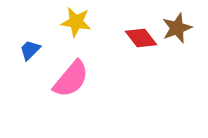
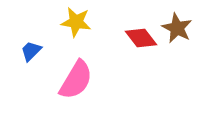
brown star: rotated 24 degrees counterclockwise
blue trapezoid: moved 1 px right, 1 px down
pink semicircle: moved 5 px right, 1 px down; rotated 9 degrees counterclockwise
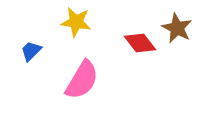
red diamond: moved 1 px left, 5 px down
pink semicircle: moved 6 px right
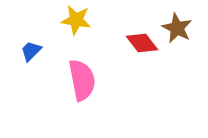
yellow star: moved 2 px up
red diamond: moved 2 px right
pink semicircle: rotated 42 degrees counterclockwise
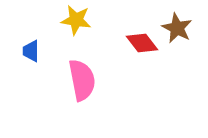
blue trapezoid: rotated 45 degrees counterclockwise
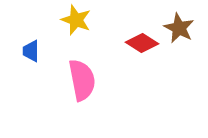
yellow star: rotated 12 degrees clockwise
brown star: moved 2 px right
red diamond: rotated 20 degrees counterclockwise
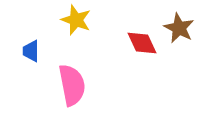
red diamond: rotated 32 degrees clockwise
pink semicircle: moved 10 px left, 5 px down
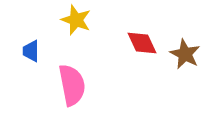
brown star: moved 6 px right, 26 px down
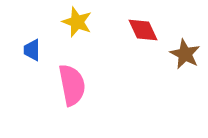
yellow star: moved 1 px right, 2 px down
red diamond: moved 1 px right, 13 px up
blue trapezoid: moved 1 px right, 1 px up
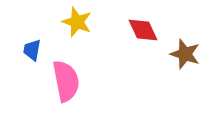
blue trapezoid: rotated 10 degrees clockwise
brown star: rotated 8 degrees counterclockwise
pink semicircle: moved 6 px left, 4 px up
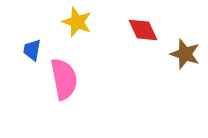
pink semicircle: moved 2 px left, 2 px up
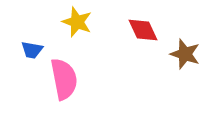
blue trapezoid: rotated 90 degrees counterclockwise
